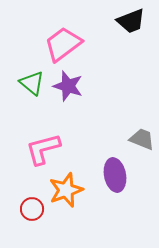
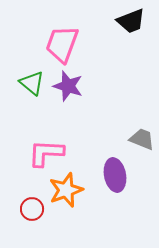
pink trapezoid: moved 1 px left; rotated 33 degrees counterclockwise
pink L-shape: moved 3 px right, 4 px down; rotated 18 degrees clockwise
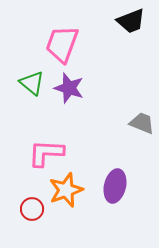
purple star: moved 1 px right, 2 px down
gray trapezoid: moved 16 px up
purple ellipse: moved 11 px down; rotated 24 degrees clockwise
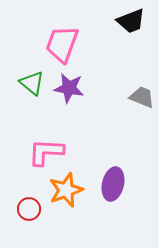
purple star: rotated 8 degrees counterclockwise
gray trapezoid: moved 26 px up
pink L-shape: moved 1 px up
purple ellipse: moved 2 px left, 2 px up
red circle: moved 3 px left
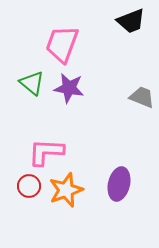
purple ellipse: moved 6 px right
red circle: moved 23 px up
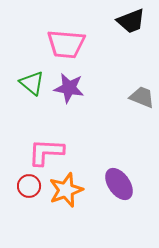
pink trapezoid: moved 4 px right; rotated 105 degrees counterclockwise
purple ellipse: rotated 48 degrees counterclockwise
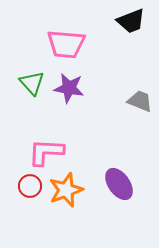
green triangle: rotated 8 degrees clockwise
gray trapezoid: moved 2 px left, 4 px down
red circle: moved 1 px right
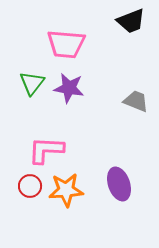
green triangle: rotated 20 degrees clockwise
gray trapezoid: moved 4 px left
pink L-shape: moved 2 px up
purple ellipse: rotated 16 degrees clockwise
orange star: rotated 16 degrees clockwise
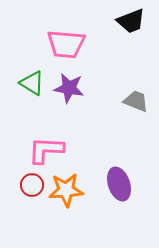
green triangle: rotated 36 degrees counterclockwise
red circle: moved 2 px right, 1 px up
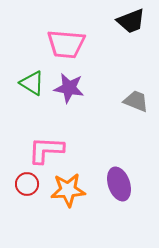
red circle: moved 5 px left, 1 px up
orange star: moved 2 px right
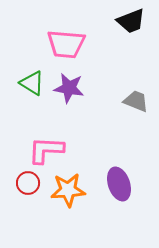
red circle: moved 1 px right, 1 px up
